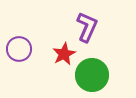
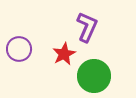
green circle: moved 2 px right, 1 px down
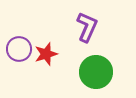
red star: moved 18 px left; rotated 10 degrees clockwise
green circle: moved 2 px right, 4 px up
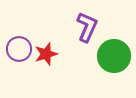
green circle: moved 18 px right, 16 px up
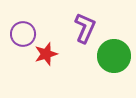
purple L-shape: moved 2 px left, 1 px down
purple circle: moved 4 px right, 15 px up
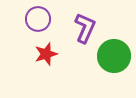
purple circle: moved 15 px right, 15 px up
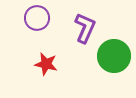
purple circle: moved 1 px left, 1 px up
red star: moved 10 px down; rotated 30 degrees clockwise
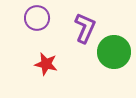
green circle: moved 4 px up
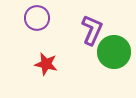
purple L-shape: moved 7 px right, 2 px down
